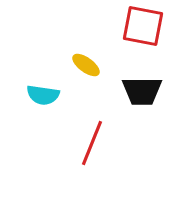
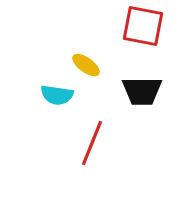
cyan semicircle: moved 14 px right
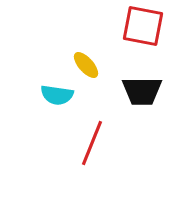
yellow ellipse: rotated 12 degrees clockwise
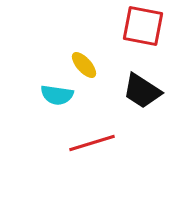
yellow ellipse: moved 2 px left
black trapezoid: rotated 33 degrees clockwise
red line: rotated 51 degrees clockwise
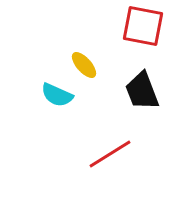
black trapezoid: rotated 36 degrees clockwise
cyan semicircle: rotated 16 degrees clockwise
red line: moved 18 px right, 11 px down; rotated 15 degrees counterclockwise
